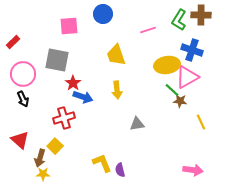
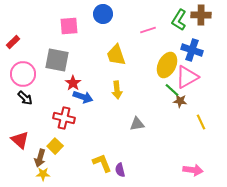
yellow ellipse: rotated 55 degrees counterclockwise
black arrow: moved 2 px right, 1 px up; rotated 21 degrees counterclockwise
red cross: rotated 30 degrees clockwise
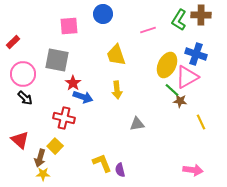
blue cross: moved 4 px right, 4 px down
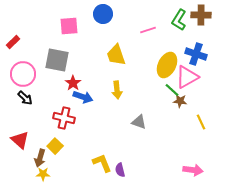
gray triangle: moved 2 px right, 2 px up; rotated 28 degrees clockwise
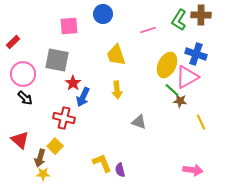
blue arrow: rotated 96 degrees clockwise
